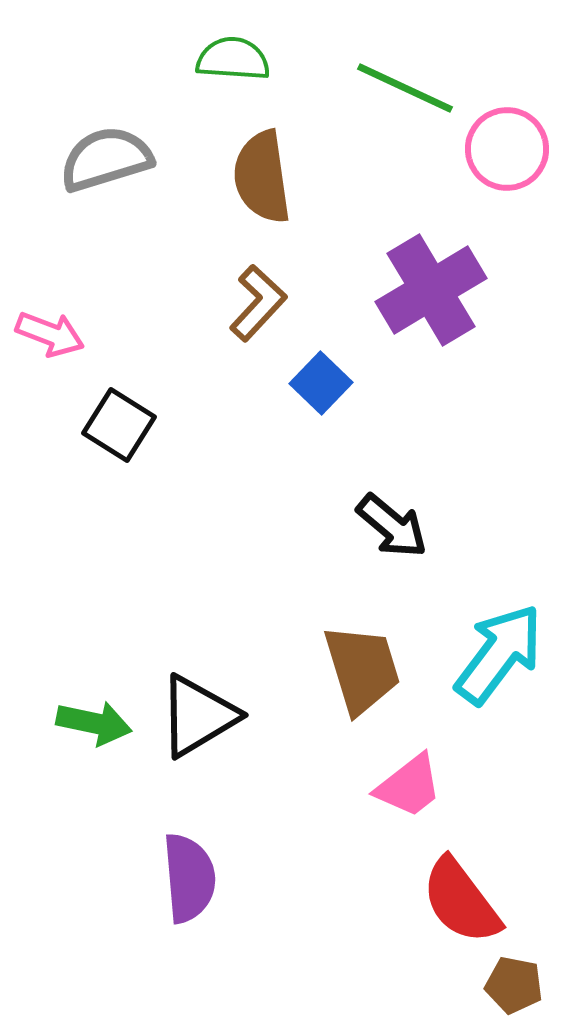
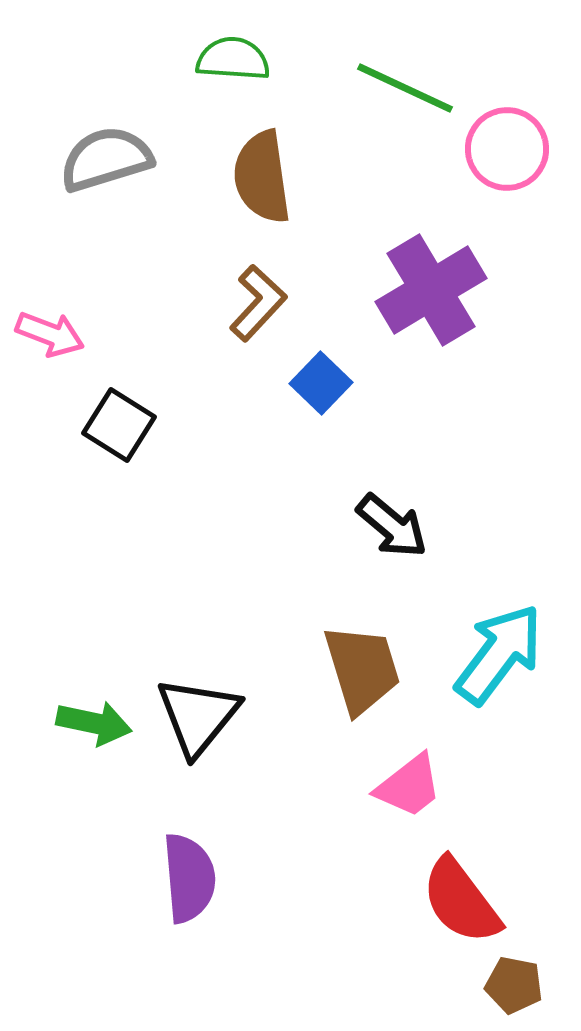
black triangle: rotated 20 degrees counterclockwise
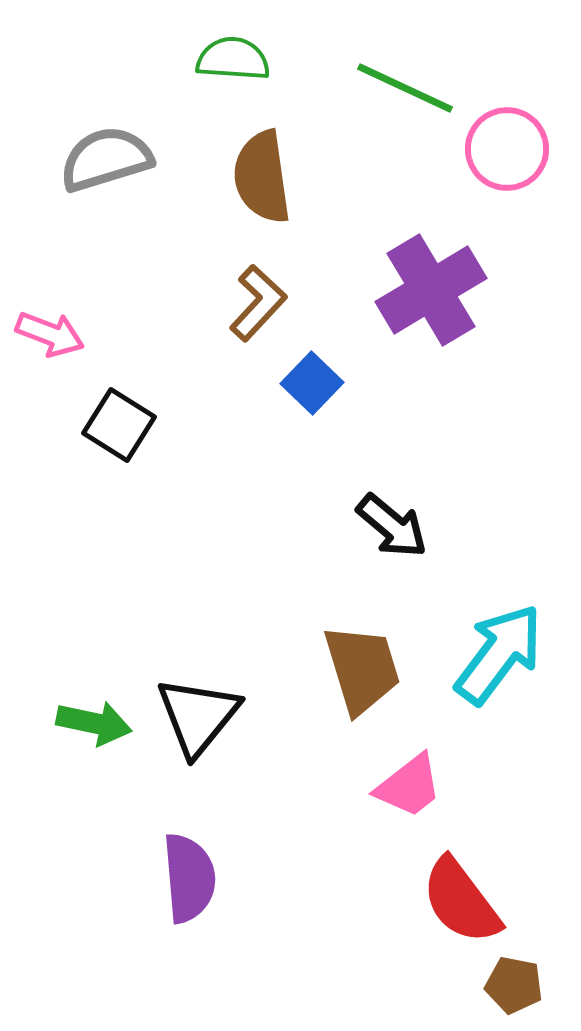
blue square: moved 9 px left
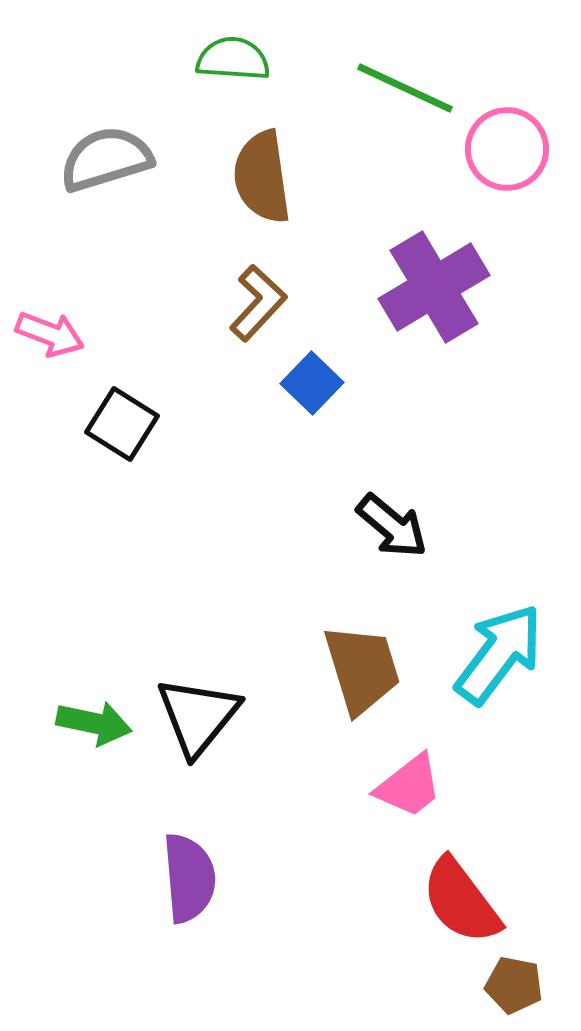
purple cross: moved 3 px right, 3 px up
black square: moved 3 px right, 1 px up
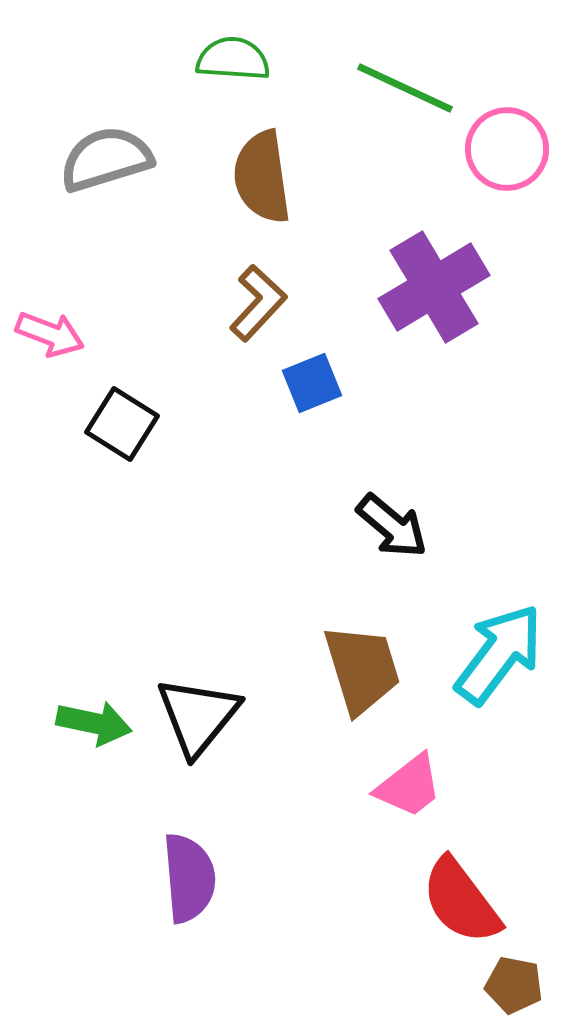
blue square: rotated 24 degrees clockwise
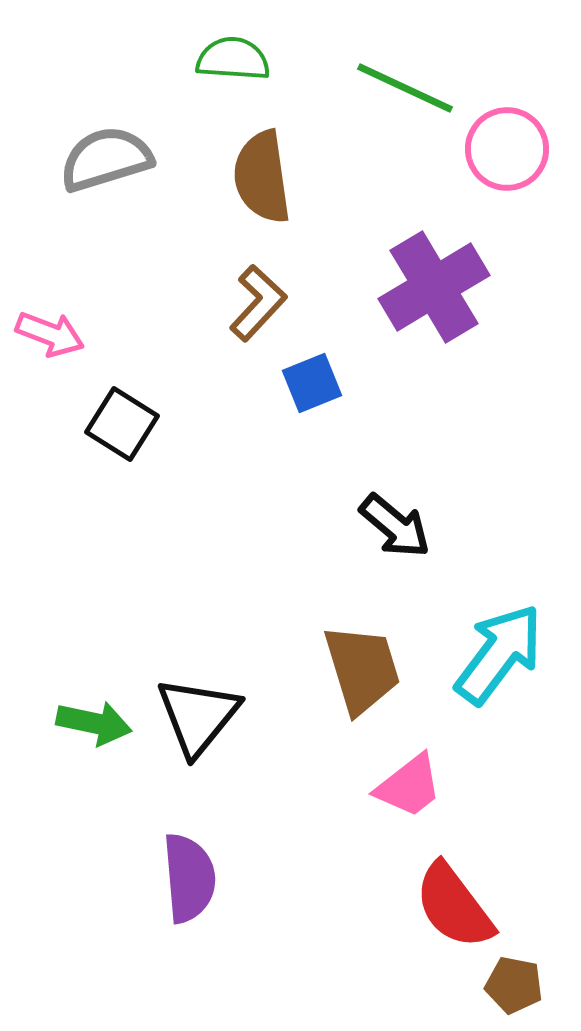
black arrow: moved 3 px right
red semicircle: moved 7 px left, 5 px down
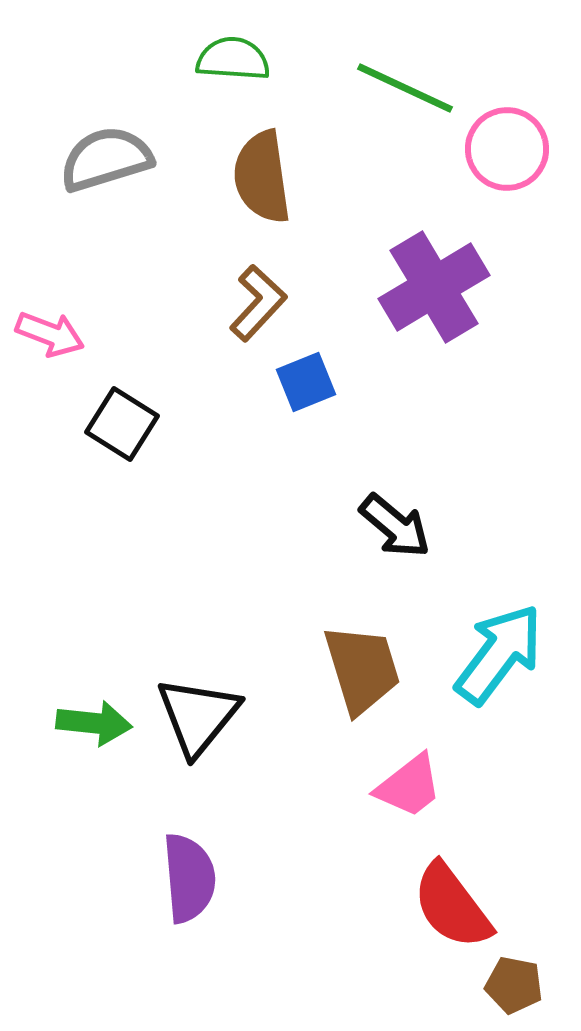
blue square: moved 6 px left, 1 px up
green arrow: rotated 6 degrees counterclockwise
red semicircle: moved 2 px left
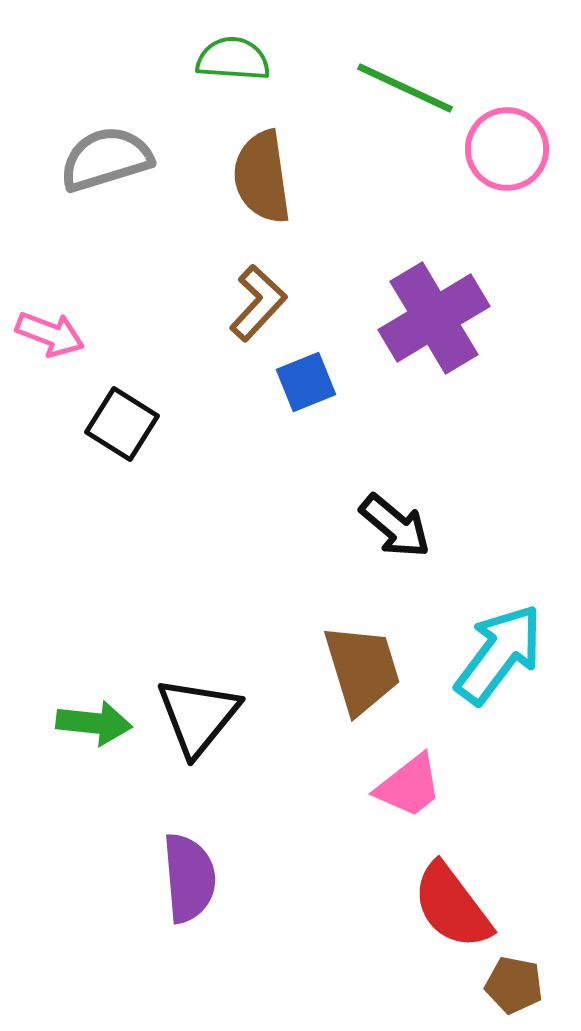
purple cross: moved 31 px down
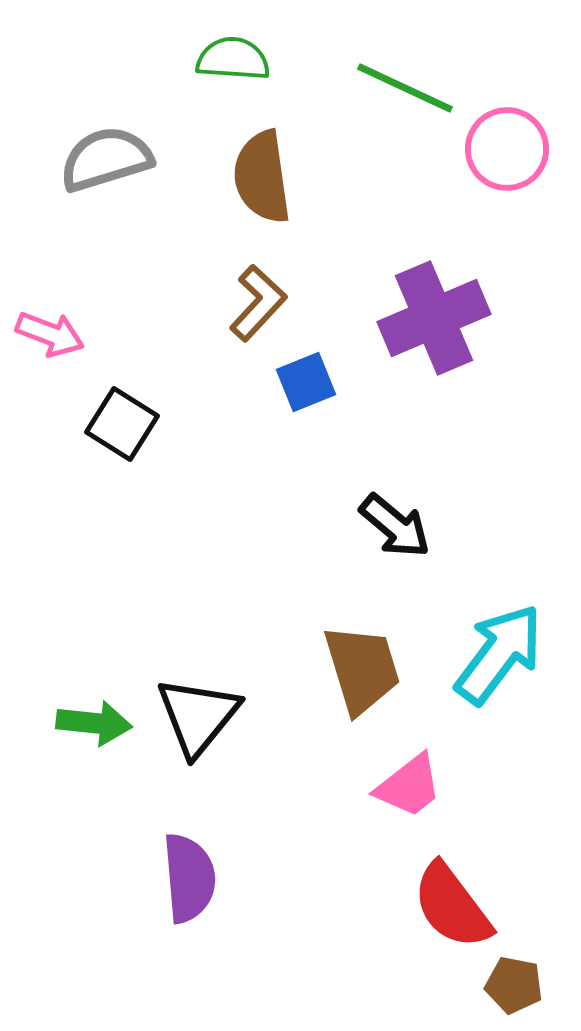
purple cross: rotated 8 degrees clockwise
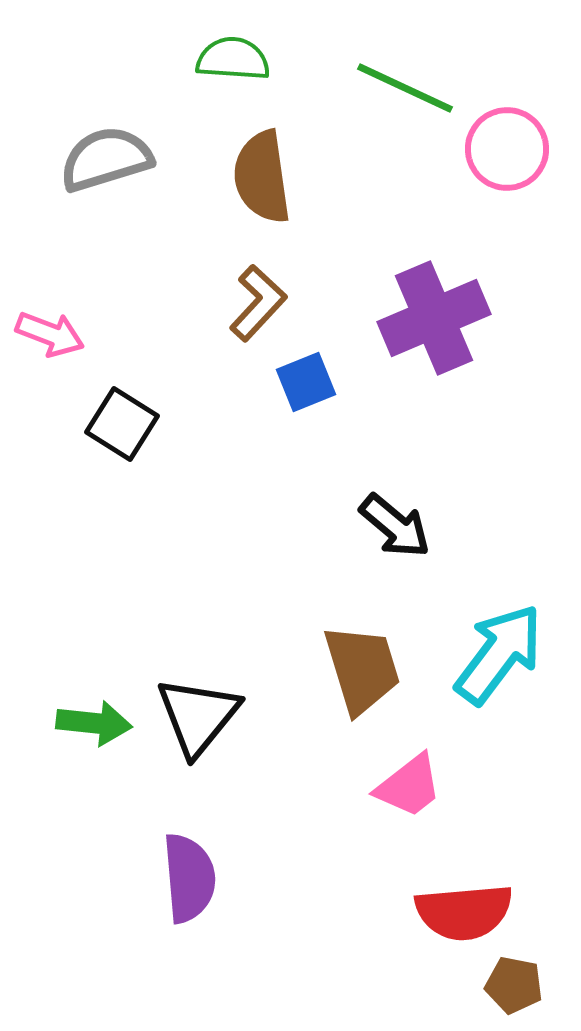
red semicircle: moved 12 px right, 6 px down; rotated 58 degrees counterclockwise
